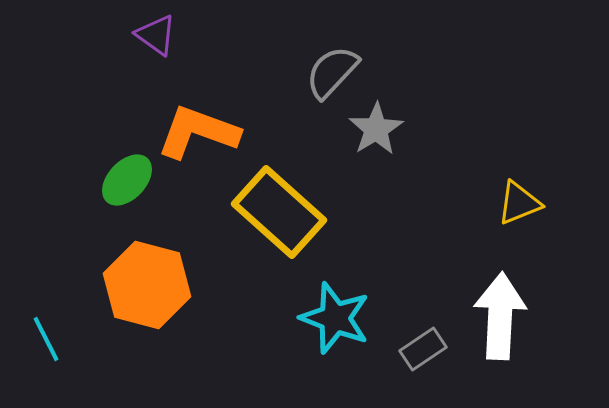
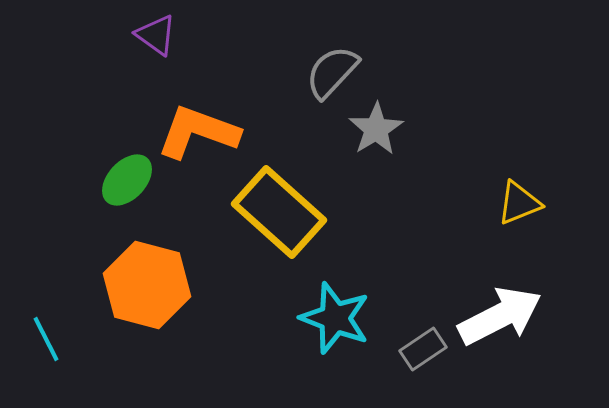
white arrow: rotated 60 degrees clockwise
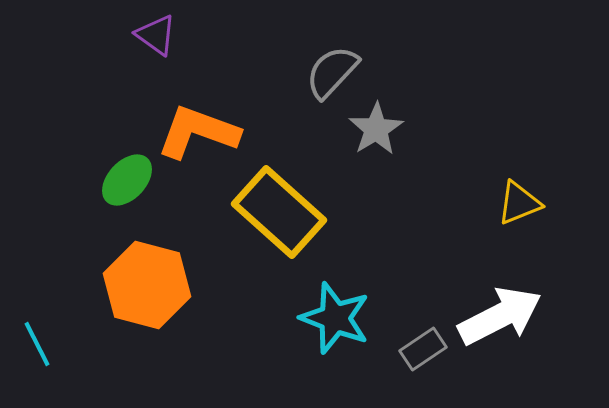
cyan line: moved 9 px left, 5 px down
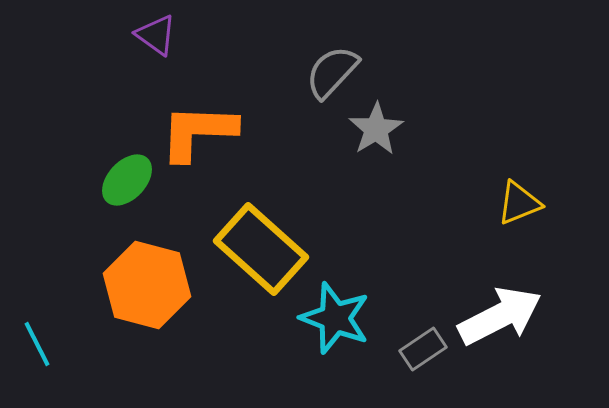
orange L-shape: rotated 18 degrees counterclockwise
yellow rectangle: moved 18 px left, 37 px down
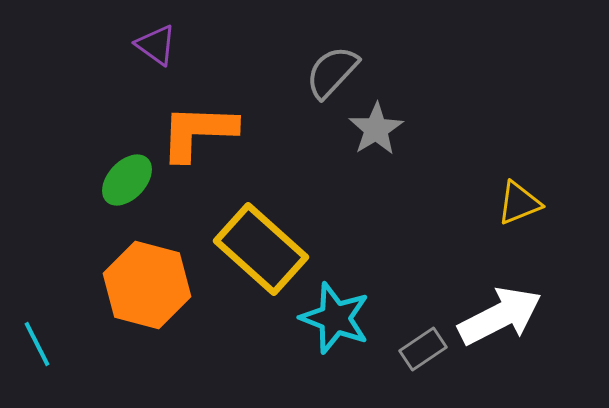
purple triangle: moved 10 px down
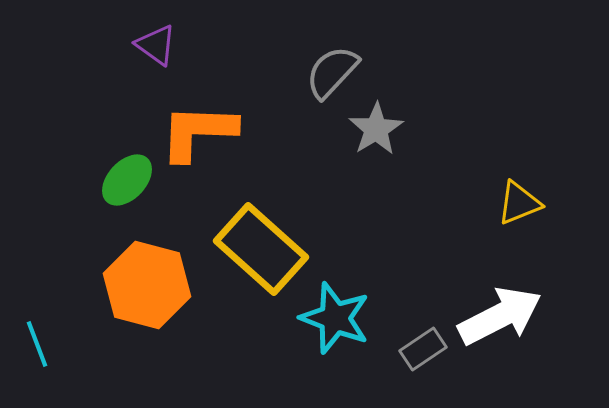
cyan line: rotated 6 degrees clockwise
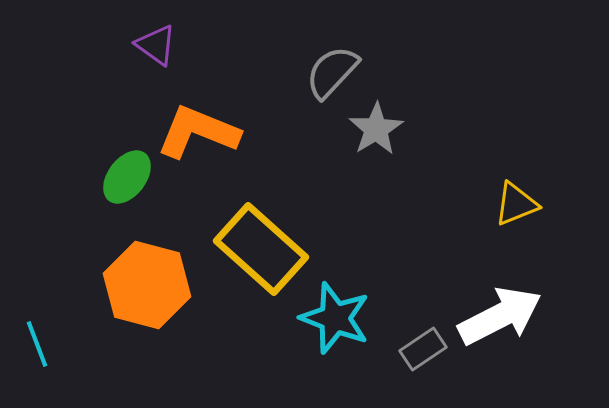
orange L-shape: rotated 20 degrees clockwise
green ellipse: moved 3 px up; rotated 6 degrees counterclockwise
yellow triangle: moved 3 px left, 1 px down
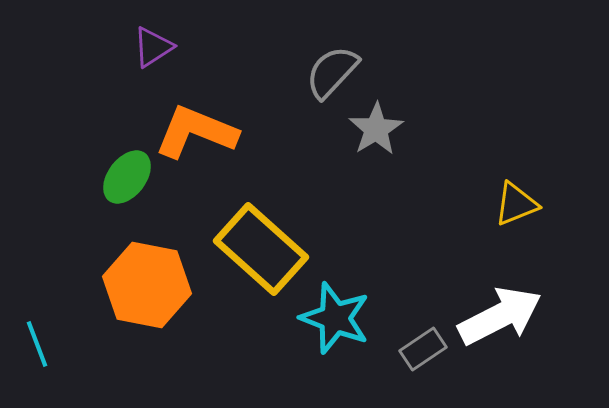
purple triangle: moved 3 px left, 2 px down; rotated 51 degrees clockwise
orange L-shape: moved 2 px left
orange hexagon: rotated 4 degrees counterclockwise
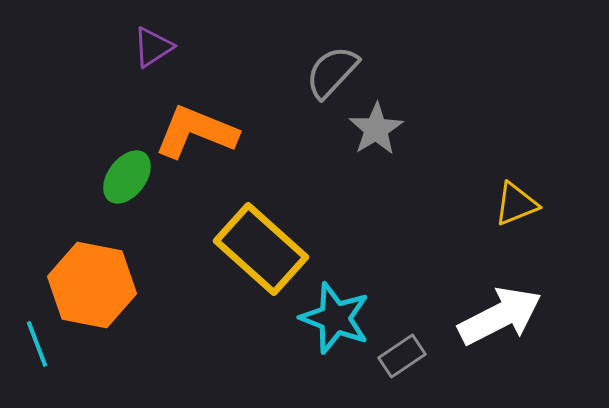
orange hexagon: moved 55 px left
gray rectangle: moved 21 px left, 7 px down
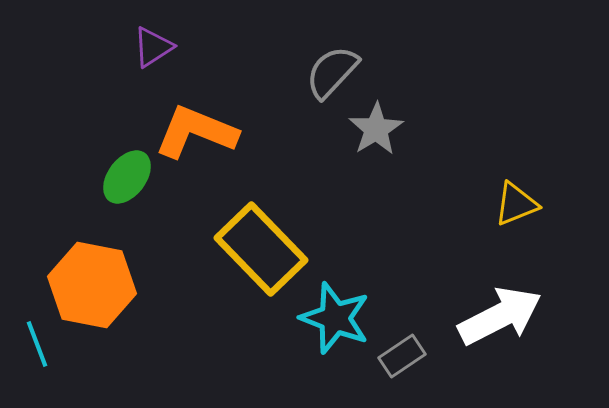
yellow rectangle: rotated 4 degrees clockwise
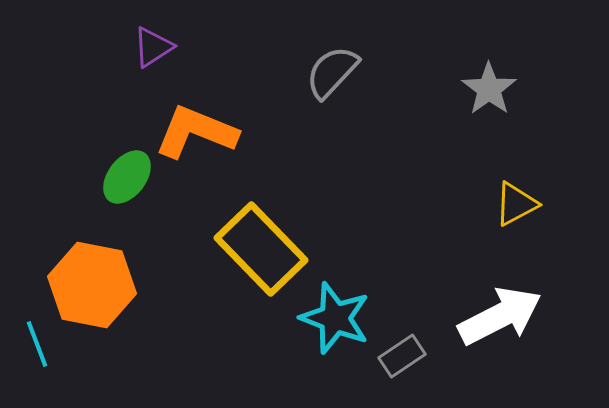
gray star: moved 113 px right, 40 px up; rotated 4 degrees counterclockwise
yellow triangle: rotated 6 degrees counterclockwise
